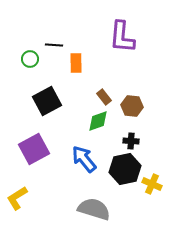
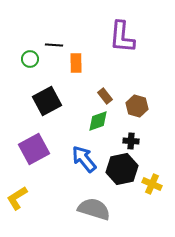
brown rectangle: moved 1 px right, 1 px up
brown hexagon: moved 5 px right; rotated 10 degrees clockwise
black hexagon: moved 3 px left
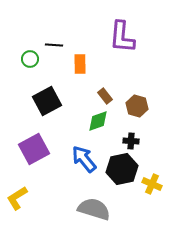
orange rectangle: moved 4 px right, 1 px down
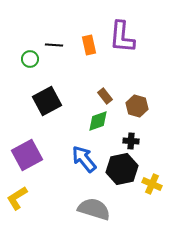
orange rectangle: moved 9 px right, 19 px up; rotated 12 degrees counterclockwise
purple square: moved 7 px left, 6 px down
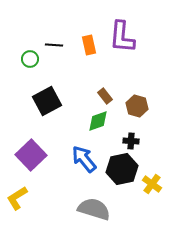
purple square: moved 4 px right; rotated 16 degrees counterclockwise
yellow cross: rotated 12 degrees clockwise
